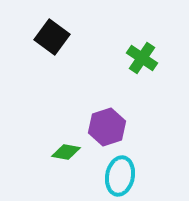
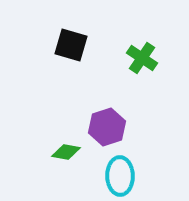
black square: moved 19 px right, 8 px down; rotated 20 degrees counterclockwise
cyan ellipse: rotated 12 degrees counterclockwise
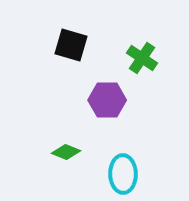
purple hexagon: moved 27 px up; rotated 18 degrees clockwise
green diamond: rotated 12 degrees clockwise
cyan ellipse: moved 3 px right, 2 px up
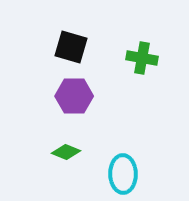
black square: moved 2 px down
green cross: rotated 24 degrees counterclockwise
purple hexagon: moved 33 px left, 4 px up
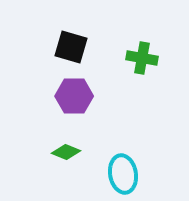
cyan ellipse: rotated 9 degrees counterclockwise
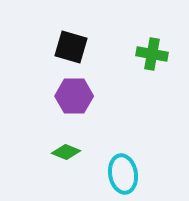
green cross: moved 10 px right, 4 px up
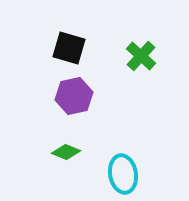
black square: moved 2 px left, 1 px down
green cross: moved 11 px left, 2 px down; rotated 32 degrees clockwise
purple hexagon: rotated 12 degrees counterclockwise
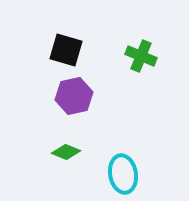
black square: moved 3 px left, 2 px down
green cross: rotated 20 degrees counterclockwise
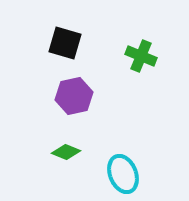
black square: moved 1 px left, 7 px up
cyan ellipse: rotated 12 degrees counterclockwise
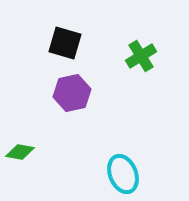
green cross: rotated 36 degrees clockwise
purple hexagon: moved 2 px left, 3 px up
green diamond: moved 46 px left; rotated 12 degrees counterclockwise
